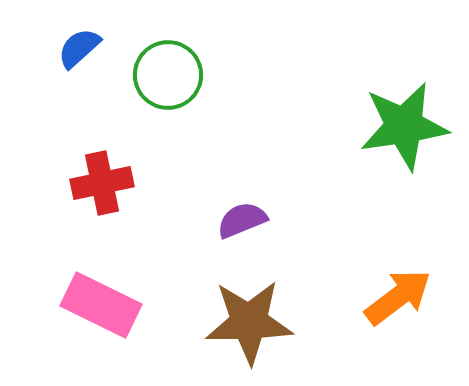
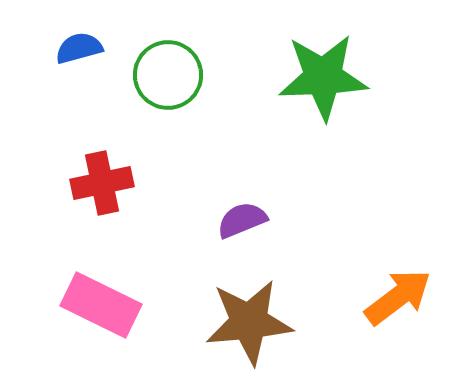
blue semicircle: rotated 27 degrees clockwise
green star: moved 81 px left, 49 px up; rotated 6 degrees clockwise
brown star: rotated 4 degrees counterclockwise
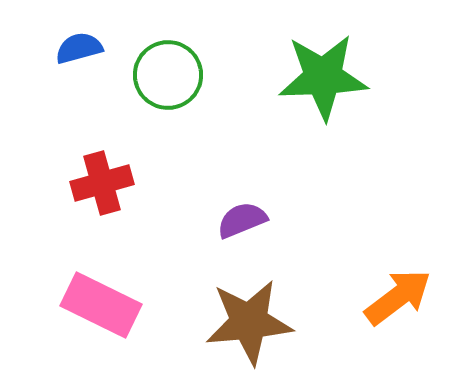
red cross: rotated 4 degrees counterclockwise
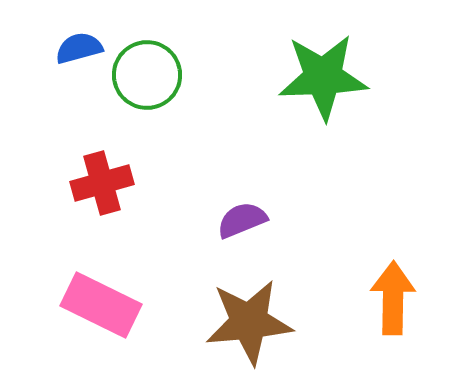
green circle: moved 21 px left
orange arrow: moved 5 px left, 1 px down; rotated 52 degrees counterclockwise
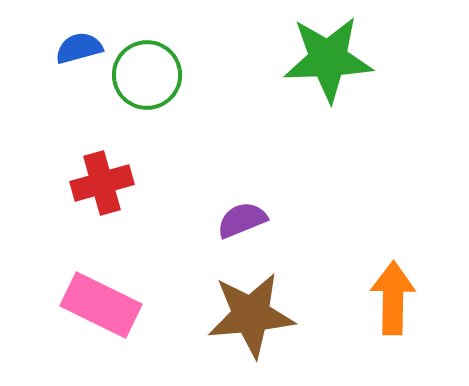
green star: moved 5 px right, 18 px up
brown star: moved 2 px right, 7 px up
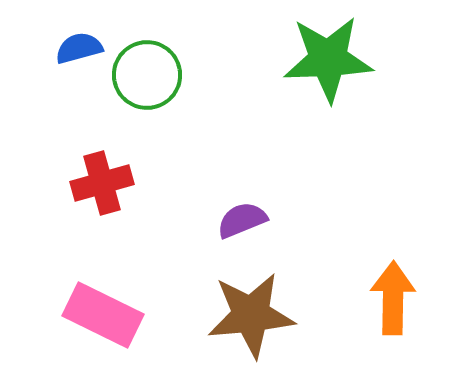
pink rectangle: moved 2 px right, 10 px down
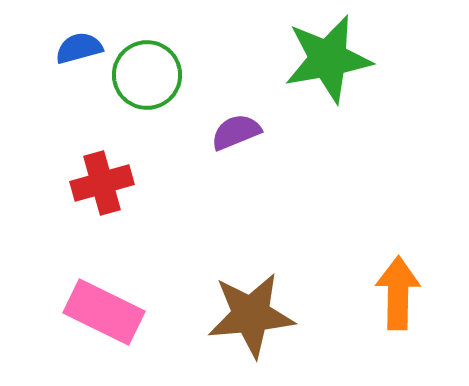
green star: rotated 8 degrees counterclockwise
purple semicircle: moved 6 px left, 88 px up
orange arrow: moved 5 px right, 5 px up
pink rectangle: moved 1 px right, 3 px up
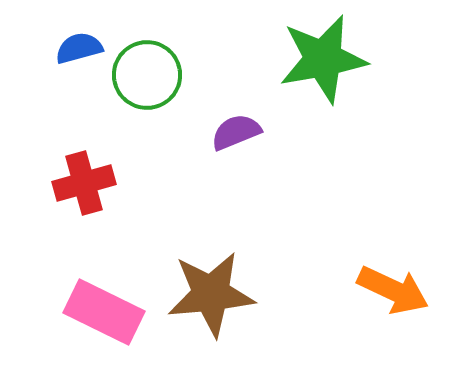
green star: moved 5 px left
red cross: moved 18 px left
orange arrow: moved 5 px left, 3 px up; rotated 114 degrees clockwise
brown star: moved 40 px left, 21 px up
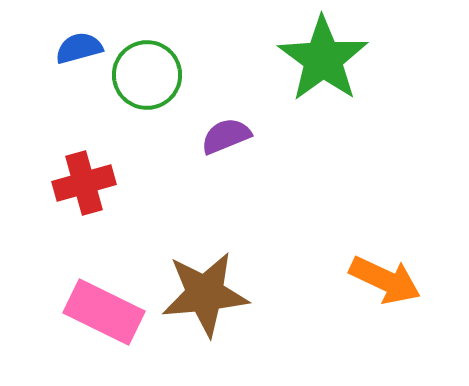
green star: rotated 26 degrees counterclockwise
purple semicircle: moved 10 px left, 4 px down
orange arrow: moved 8 px left, 10 px up
brown star: moved 6 px left
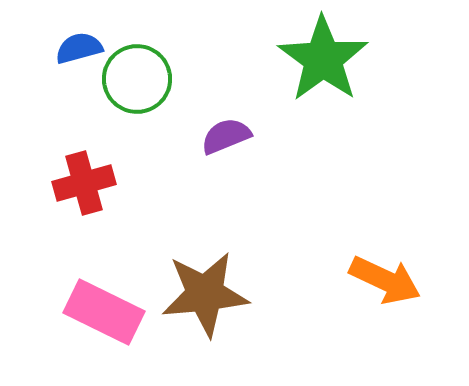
green circle: moved 10 px left, 4 px down
